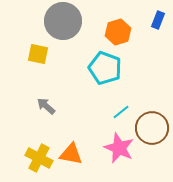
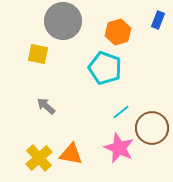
yellow cross: rotated 20 degrees clockwise
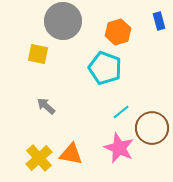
blue rectangle: moved 1 px right, 1 px down; rotated 36 degrees counterclockwise
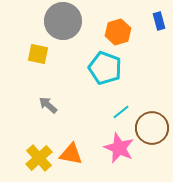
gray arrow: moved 2 px right, 1 px up
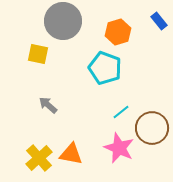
blue rectangle: rotated 24 degrees counterclockwise
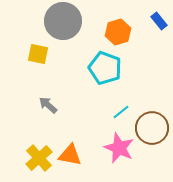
orange triangle: moved 1 px left, 1 px down
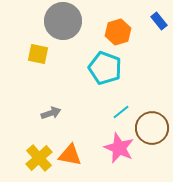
gray arrow: moved 3 px right, 8 px down; rotated 120 degrees clockwise
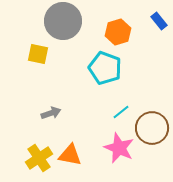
yellow cross: rotated 8 degrees clockwise
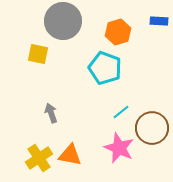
blue rectangle: rotated 48 degrees counterclockwise
gray arrow: rotated 90 degrees counterclockwise
